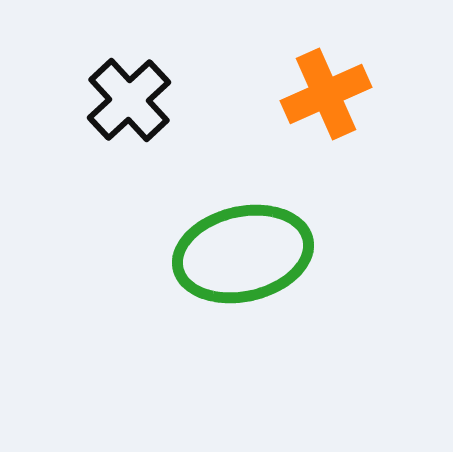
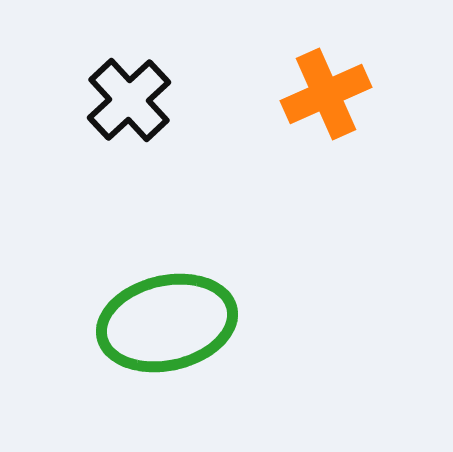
green ellipse: moved 76 px left, 69 px down
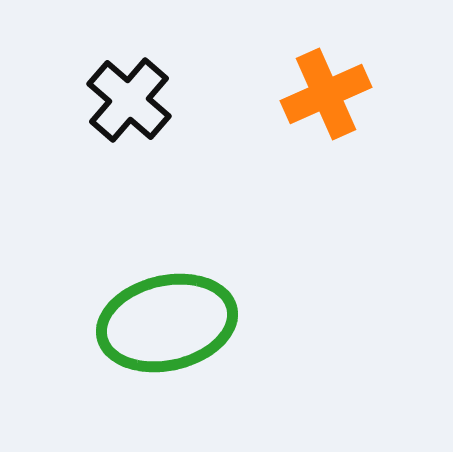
black cross: rotated 6 degrees counterclockwise
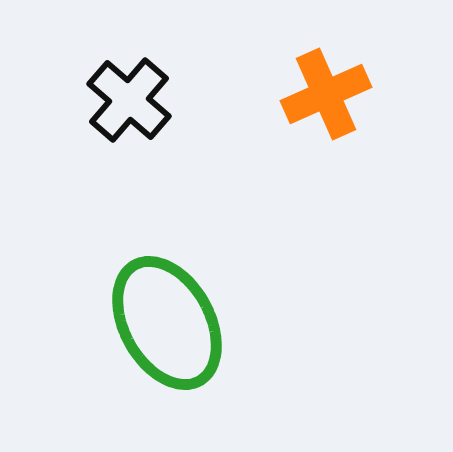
green ellipse: rotated 74 degrees clockwise
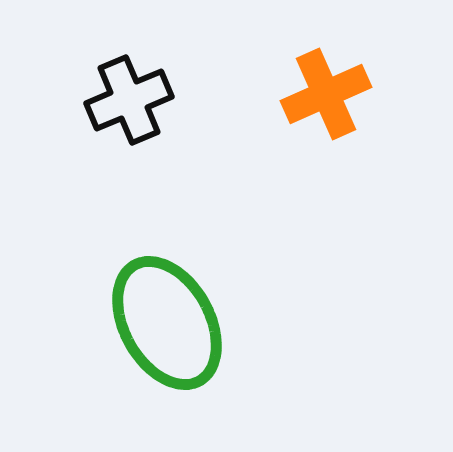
black cross: rotated 26 degrees clockwise
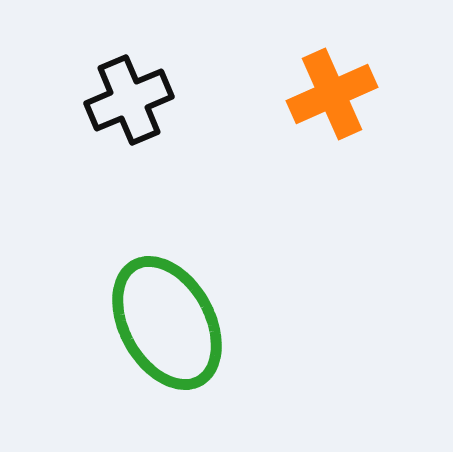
orange cross: moved 6 px right
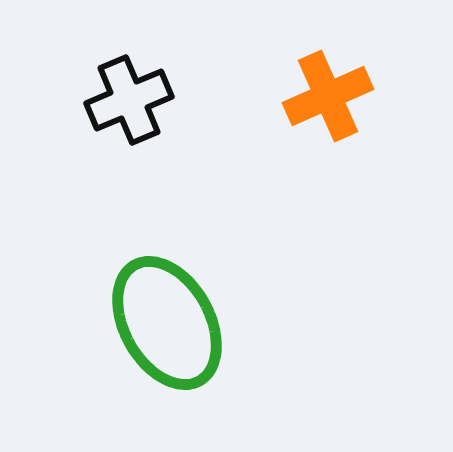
orange cross: moved 4 px left, 2 px down
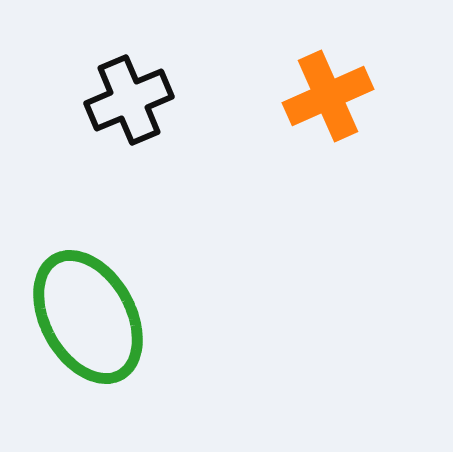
green ellipse: moved 79 px left, 6 px up
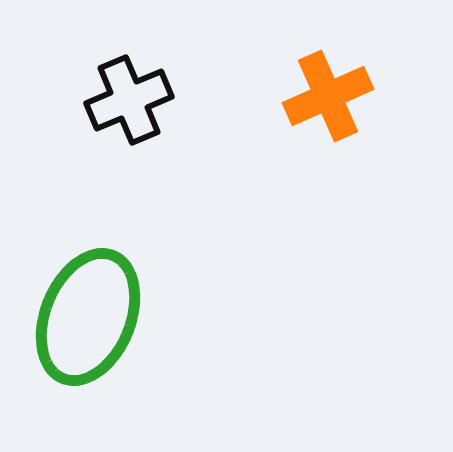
green ellipse: rotated 51 degrees clockwise
